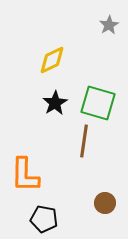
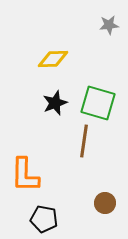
gray star: rotated 24 degrees clockwise
yellow diamond: moved 1 px right, 1 px up; rotated 24 degrees clockwise
black star: rotated 10 degrees clockwise
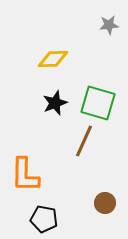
brown line: rotated 16 degrees clockwise
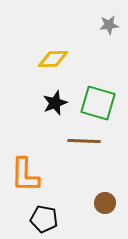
brown line: rotated 68 degrees clockwise
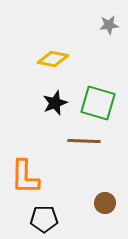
yellow diamond: rotated 12 degrees clockwise
orange L-shape: moved 2 px down
black pentagon: rotated 12 degrees counterclockwise
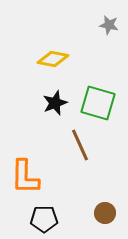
gray star: rotated 18 degrees clockwise
brown line: moved 4 px left, 4 px down; rotated 64 degrees clockwise
brown circle: moved 10 px down
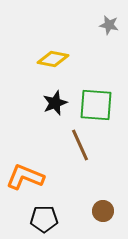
green square: moved 2 px left, 2 px down; rotated 12 degrees counterclockwise
orange L-shape: rotated 111 degrees clockwise
brown circle: moved 2 px left, 2 px up
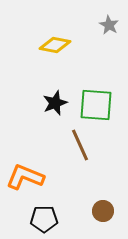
gray star: rotated 18 degrees clockwise
yellow diamond: moved 2 px right, 14 px up
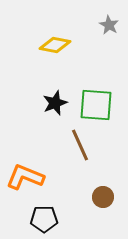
brown circle: moved 14 px up
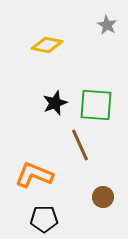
gray star: moved 2 px left
yellow diamond: moved 8 px left
orange L-shape: moved 9 px right, 2 px up
